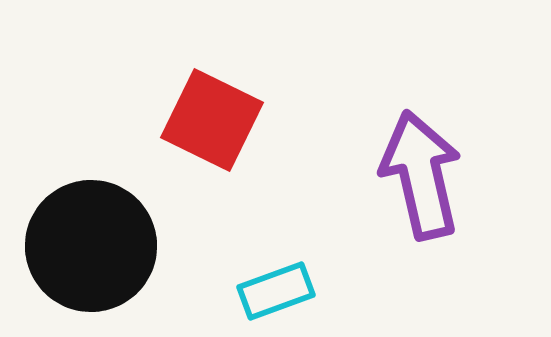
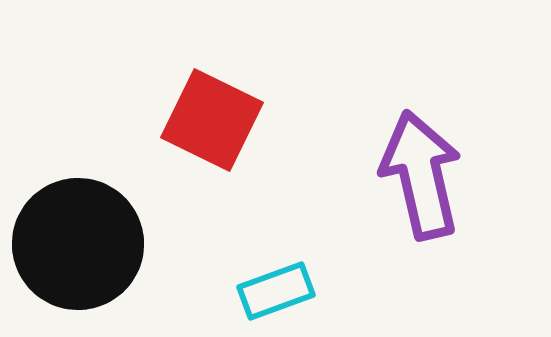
black circle: moved 13 px left, 2 px up
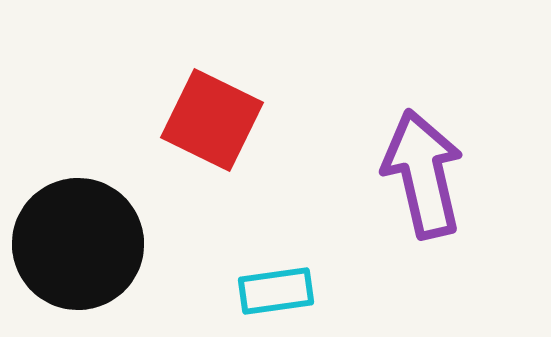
purple arrow: moved 2 px right, 1 px up
cyan rectangle: rotated 12 degrees clockwise
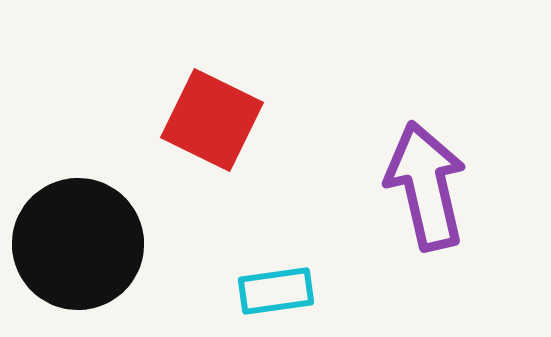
purple arrow: moved 3 px right, 12 px down
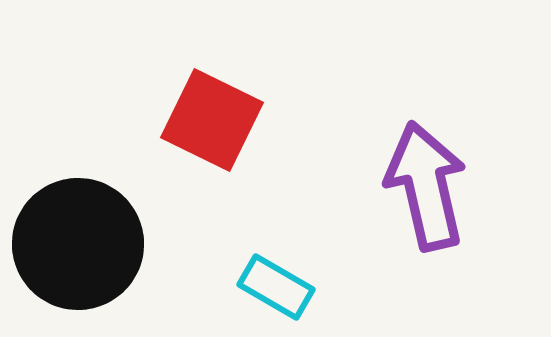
cyan rectangle: moved 4 px up; rotated 38 degrees clockwise
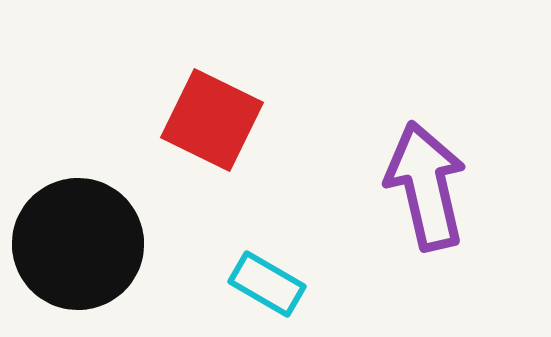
cyan rectangle: moved 9 px left, 3 px up
